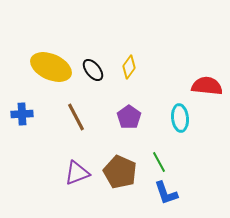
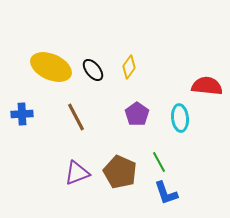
purple pentagon: moved 8 px right, 3 px up
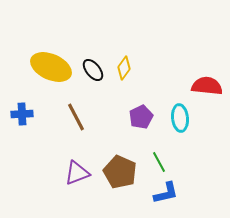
yellow diamond: moved 5 px left, 1 px down
purple pentagon: moved 4 px right, 3 px down; rotated 10 degrees clockwise
blue L-shape: rotated 84 degrees counterclockwise
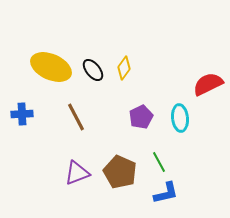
red semicircle: moved 1 px right, 2 px up; rotated 32 degrees counterclockwise
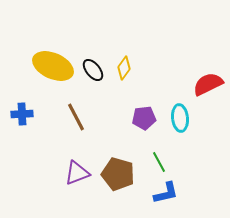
yellow ellipse: moved 2 px right, 1 px up
purple pentagon: moved 3 px right, 1 px down; rotated 20 degrees clockwise
brown pentagon: moved 2 px left, 2 px down; rotated 8 degrees counterclockwise
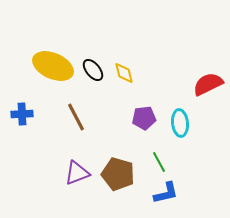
yellow diamond: moved 5 px down; rotated 50 degrees counterclockwise
cyan ellipse: moved 5 px down
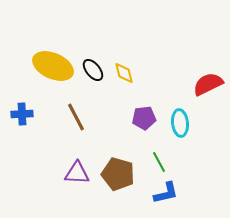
purple triangle: rotated 24 degrees clockwise
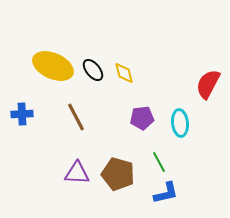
red semicircle: rotated 36 degrees counterclockwise
purple pentagon: moved 2 px left
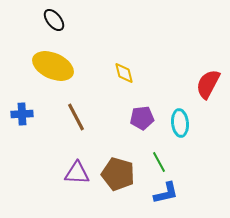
black ellipse: moved 39 px left, 50 px up
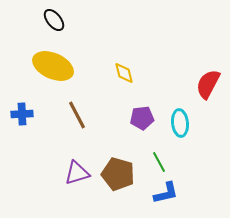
brown line: moved 1 px right, 2 px up
purple triangle: rotated 20 degrees counterclockwise
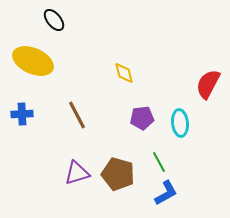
yellow ellipse: moved 20 px left, 5 px up
blue L-shape: rotated 16 degrees counterclockwise
